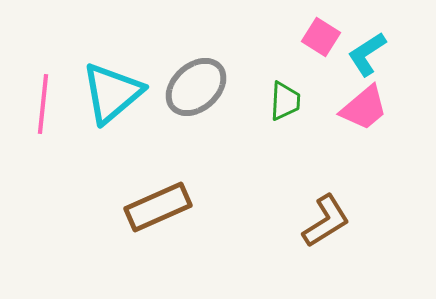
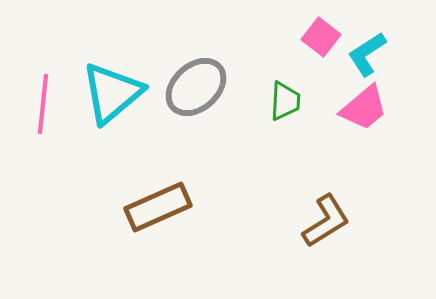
pink square: rotated 6 degrees clockwise
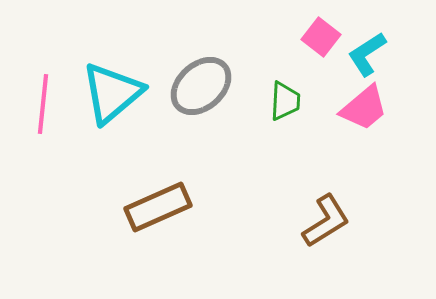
gray ellipse: moved 5 px right, 1 px up
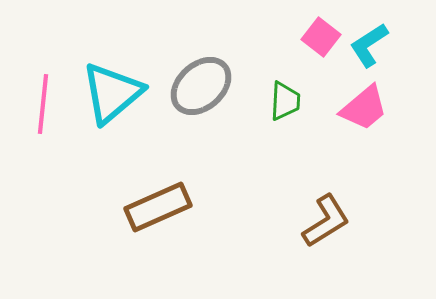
cyan L-shape: moved 2 px right, 9 px up
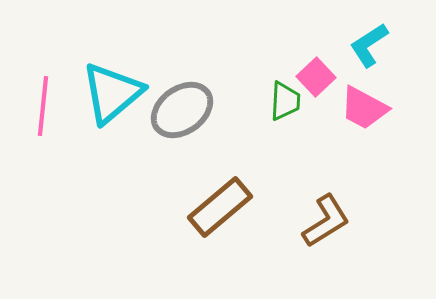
pink square: moved 5 px left, 40 px down; rotated 9 degrees clockwise
gray ellipse: moved 19 px left, 24 px down; rotated 6 degrees clockwise
pink line: moved 2 px down
pink trapezoid: rotated 68 degrees clockwise
brown rectangle: moved 62 px right; rotated 16 degrees counterclockwise
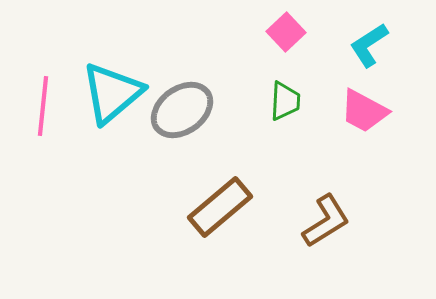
pink square: moved 30 px left, 45 px up
pink trapezoid: moved 3 px down
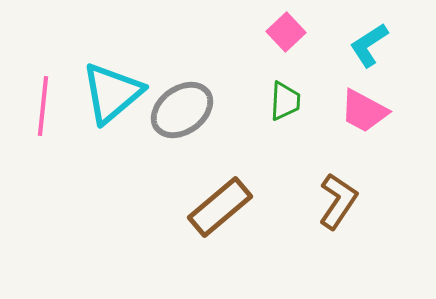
brown L-shape: moved 12 px right, 20 px up; rotated 24 degrees counterclockwise
